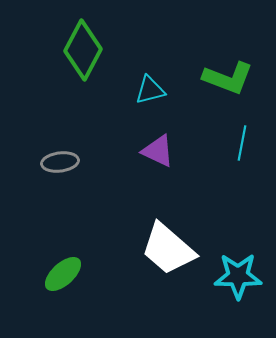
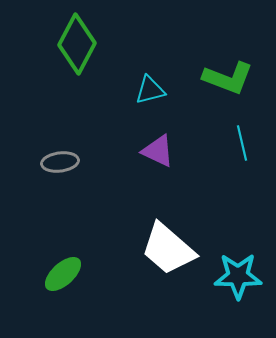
green diamond: moved 6 px left, 6 px up
cyan line: rotated 24 degrees counterclockwise
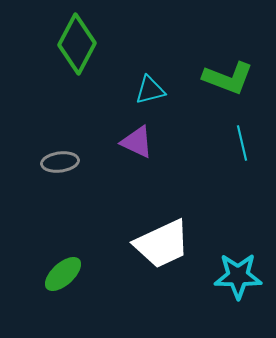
purple triangle: moved 21 px left, 9 px up
white trapezoid: moved 6 px left, 5 px up; rotated 66 degrees counterclockwise
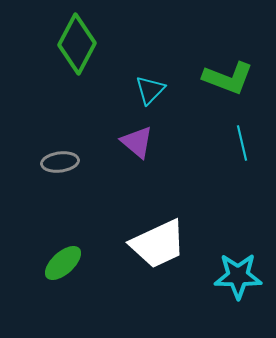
cyan triangle: rotated 32 degrees counterclockwise
purple triangle: rotated 15 degrees clockwise
white trapezoid: moved 4 px left
green ellipse: moved 11 px up
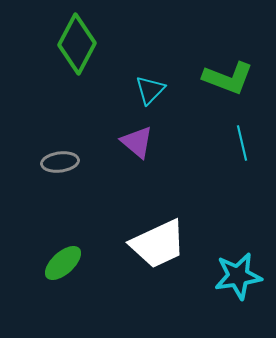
cyan star: rotated 9 degrees counterclockwise
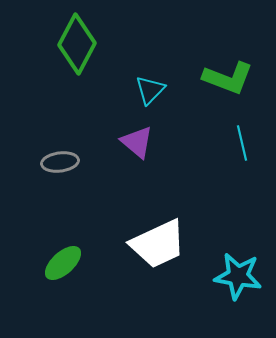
cyan star: rotated 18 degrees clockwise
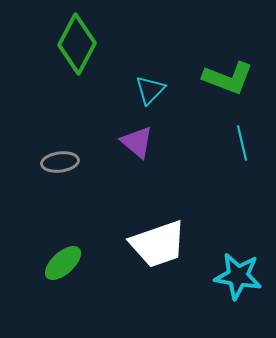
white trapezoid: rotated 6 degrees clockwise
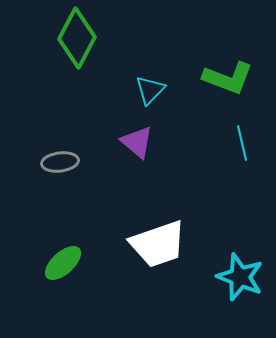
green diamond: moved 6 px up
cyan star: moved 2 px right, 1 px down; rotated 12 degrees clockwise
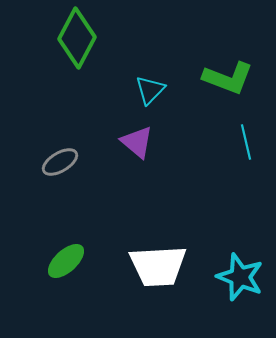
cyan line: moved 4 px right, 1 px up
gray ellipse: rotated 24 degrees counterclockwise
white trapezoid: moved 22 px down; rotated 16 degrees clockwise
green ellipse: moved 3 px right, 2 px up
